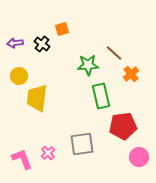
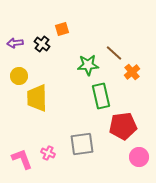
orange cross: moved 1 px right, 2 px up
yellow trapezoid: rotated 8 degrees counterclockwise
pink cross: rotated 24 degrees counterclockwise
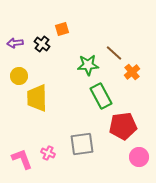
green rectangle: rotated 15 degrees counterclockwise
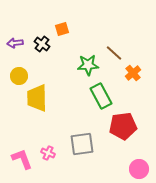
orange cross: moved 1 px right, 1 px down
pink circle: moved 12 px down
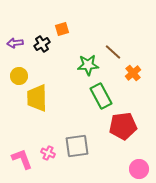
black cross: rotated 21 degrees clockwise
brown line: moved 1 px left, 1 px up
gray square: moved 5 px left, 2 px down
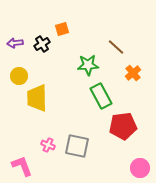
brown line: moved 3 px right, 5 px up
gray square: rotated 20 degrees clockwise
pink cross: moved 8 px up
pink L-shape: moved 7 px down
pink circle: moved 1 px right, 1 px up
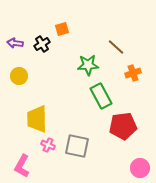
purple arrow: rotated 14 degrees clockwise
orange cross: rotated 21 degrees clockwise
yellow trapezoid: moved 21 px down
pink L-shape: rotated 130 degrees counterclockwise
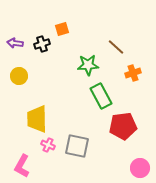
black cross: rotated 14 degrees clockwise
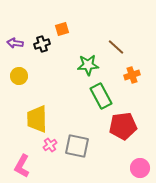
orange cross: moved 1 px left, 2 px down
pink cross: moved 2 px right; rotated 32 degrees clockwise
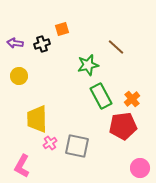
green star: rotated 10 degrees counterclockwise
orange cross: moved 24 px down; rotated 21 degrees counterclockwise
pink cross: moved 2 px up
